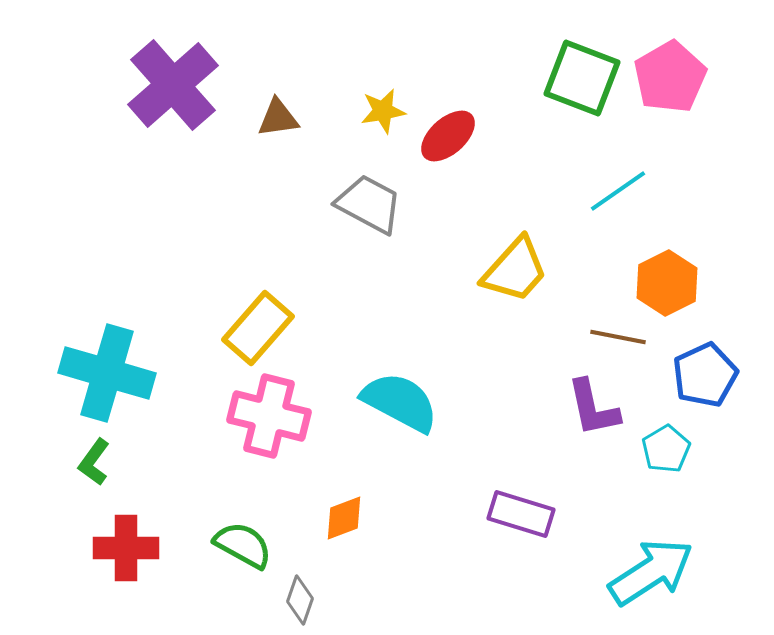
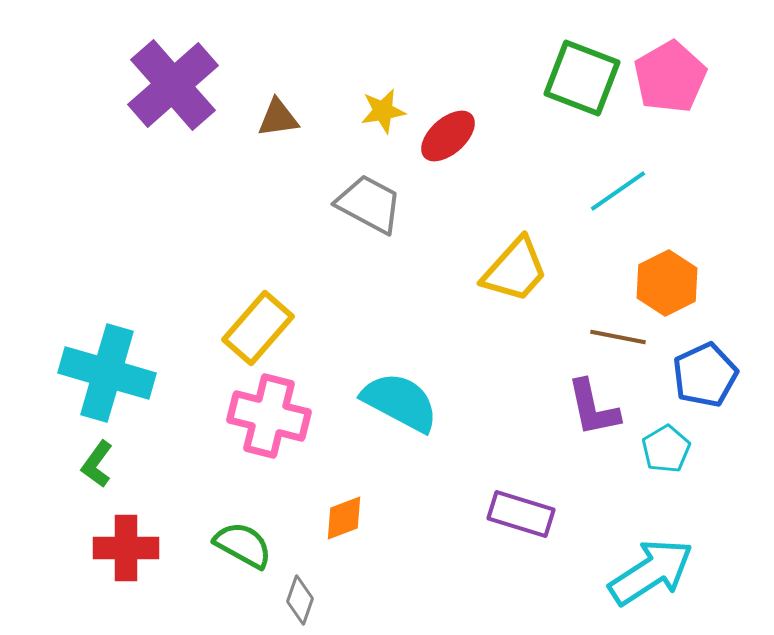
green L-shape: moved 3 px right, 2 px down
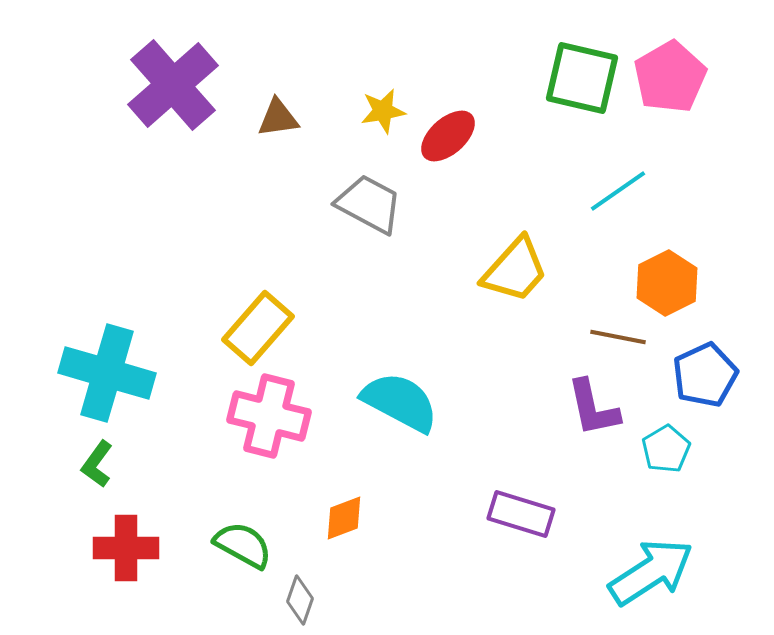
green square: rotated 8 degrees counterclockwise
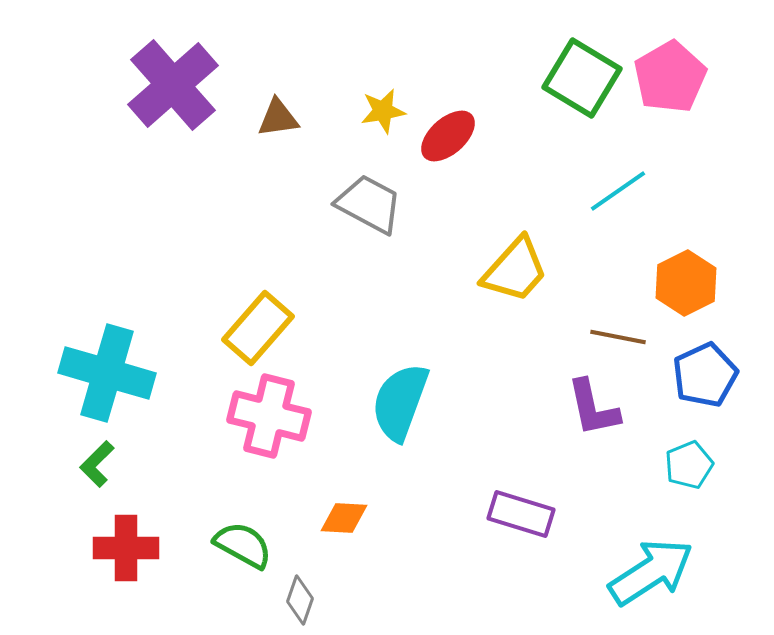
green square: rotated 18 degrees clockwise
orange hexagon: moved 19 px right
cyan semicircle: rotated 98 degrees counterclockwise
cyan pentagon: moved 23 px right, 16 px down; rotated 9 degrees clockwise
green L-shape: rotated 9 degrees clockwise
orange diamond: rotated 24 degrees clockwise
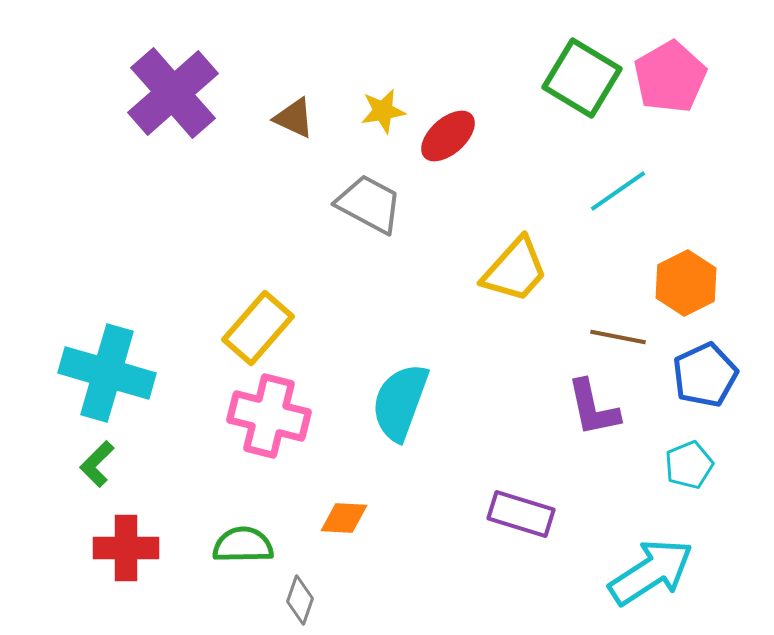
purple cross: moved 8 px down
brown triangle: moved 16 px right; rotated 33 degrees clockwise
green semicircle: rotated 30 degrees counterclockwise
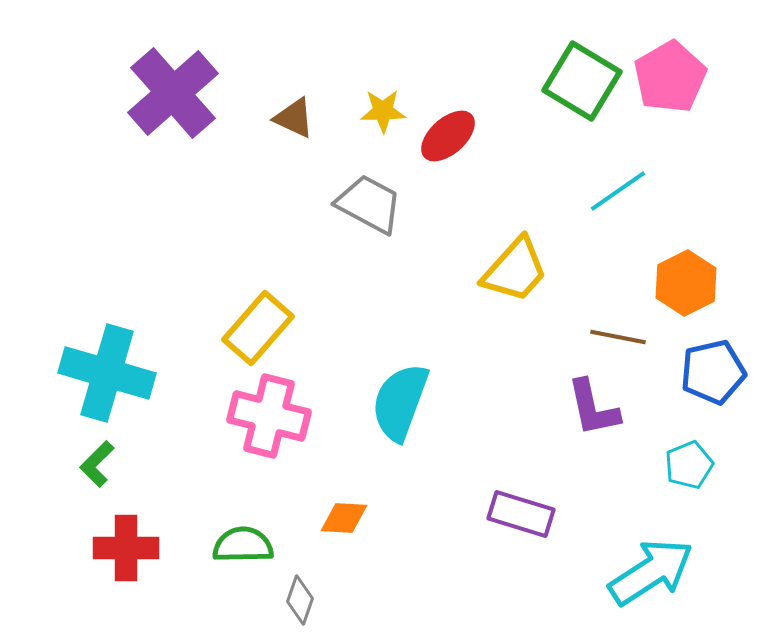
green square: moved 3 px down
yellow star: rotated 9 degrees clockwise
blue pentagon: moved 8 px right, 3 px up; rotated 12 degrees clockwise
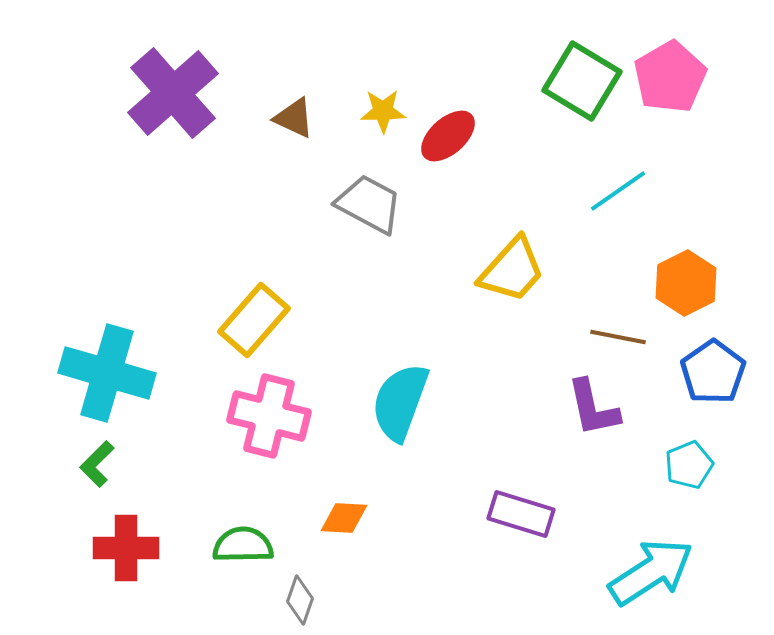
yellow trapezoid: moved 3 px left
yellow rectangle: moved 4 px left, 8 px up
blue pentagon: rotated 22 degrees counterclockwise
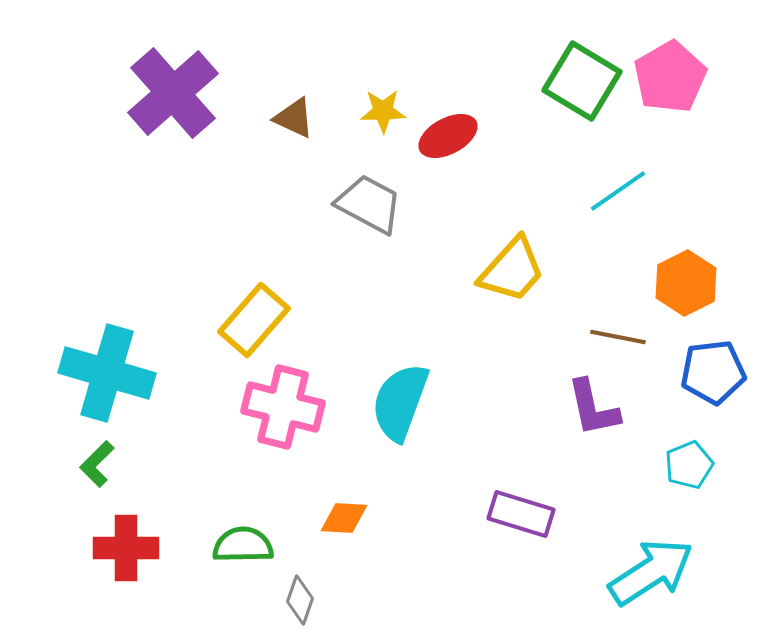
red ellipse: rotated 14 degrees clockwise
blue pentagon: rotated 28 degrees clockwise
pink cross: moved 14 px right, 9 px up
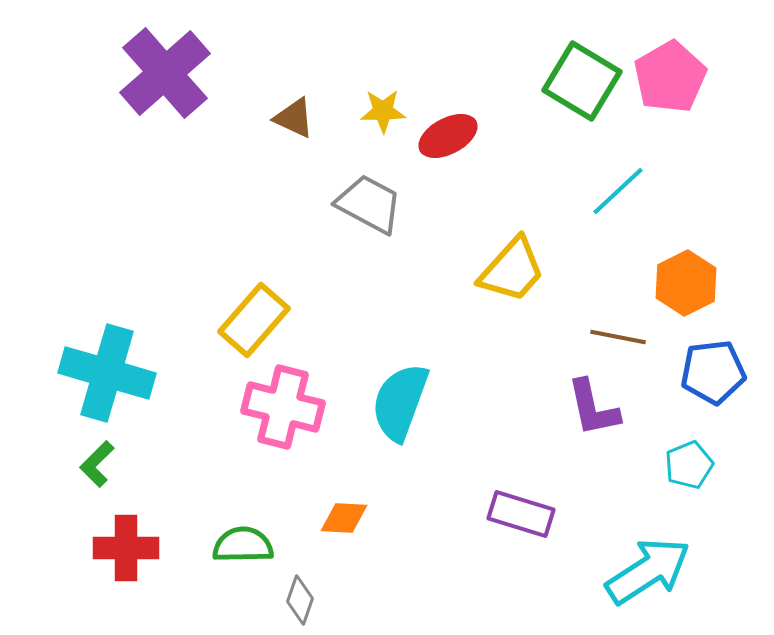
purple cross: moved 8 px left, 20 px up
cyan line: rotated 8 degrees counterclockwise
cyan arrow: moved 3 px left, 1 px up
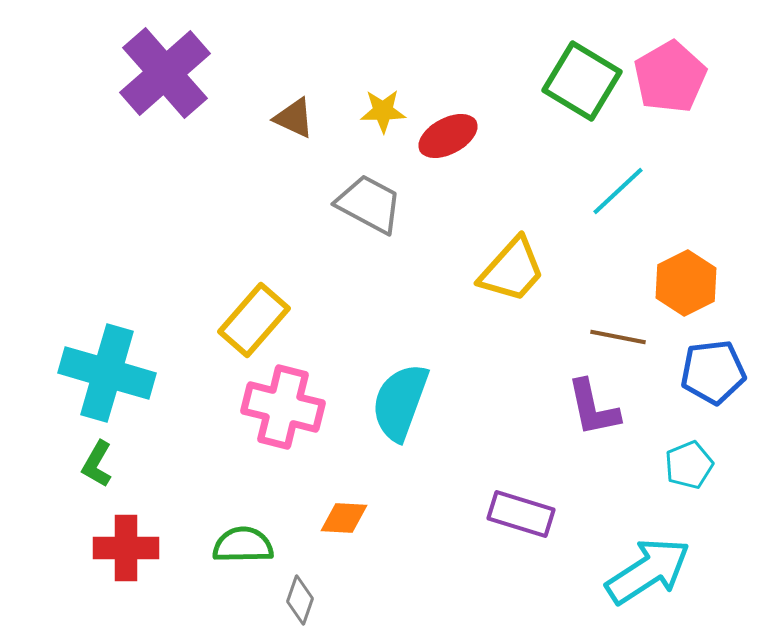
green L-shape: rotated 15 degrees counterclockwise
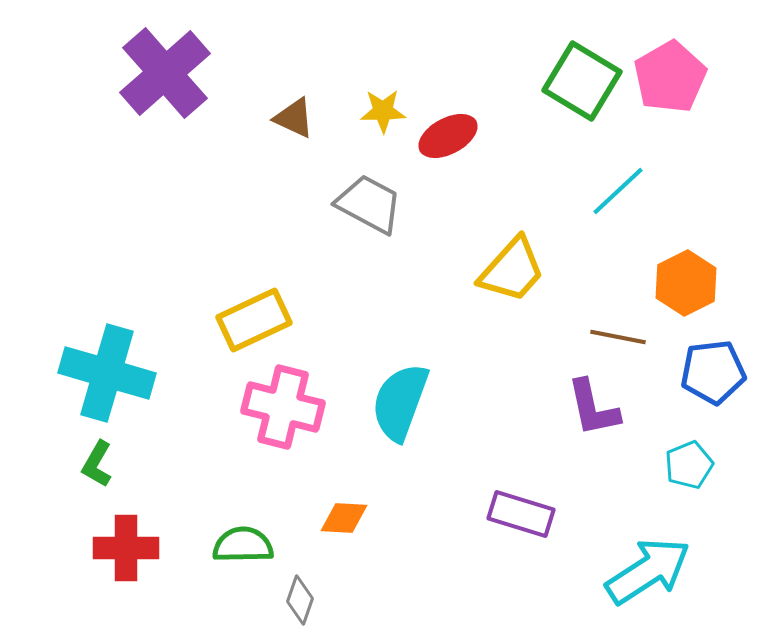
yellow rectangle: rotated 24 degrees clockwise
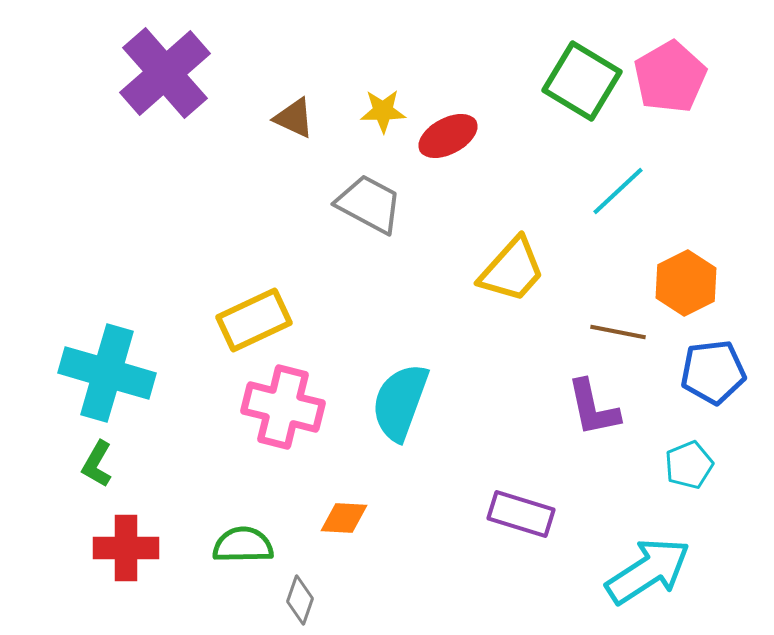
brown line: moved 5 px up
